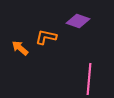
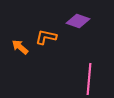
orange arrow: moved 1 px up
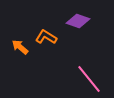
orange L-shape: rotated 20 degrees clockwise
pink line: rotated 44 degrees counterclockwise
